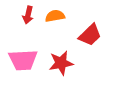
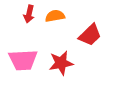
red arrow: moved 1 px right, 1 px up
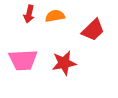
red trapezoid: moved 3 px right, 5 px up
red star: moved 3 px right
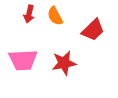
orange semicircle: rotated 108 degrees counterclockwise
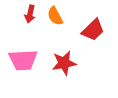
red arrow: moved 1 px right
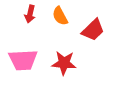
orange semicircle: moved 5 px right
red star: rotated 15 degrees clockwise
